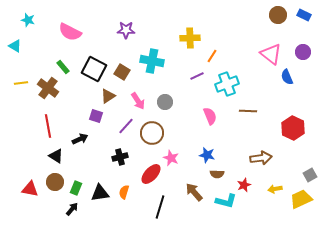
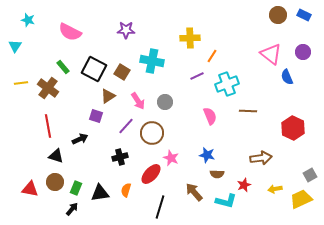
cyan triangle at (15, 46): rotated 32 degrees clockwise
black triangle at (56, 156): rotated 14 degrees counterclockwise
orange semicircle at (124, 192): moved 2 px right, 2 px up
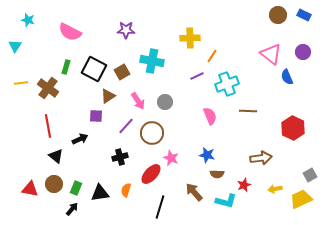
green rectangle at (63, 67): moved 3 px right; rotated 56 degrees clockwise
brown square at (122, 72): rotated 28 degrees clockwise
purple square at (96, 116): rotated 16 degrees counterclockwise
black triangle at (56, 156): rotated 21 degrees clockwise
brown circle at (55, 182): moved 1 px left, 2 px down
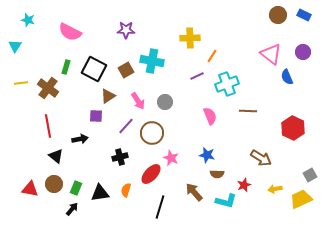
brown square at (122, 72): moved 4 px right, 2 px up
black arrow at (80, 139): rotated 14 degrees clockwise
brown arrow at (261, 158): rotated 40 degrees clockwise
